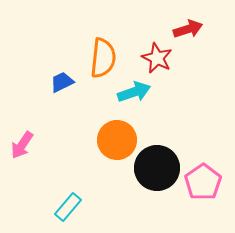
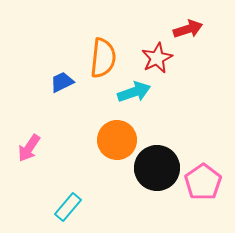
red star: rotated 20 degrees clockwise
pink arrow: moved 7 px right, 3 px down
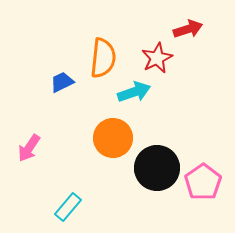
orange circle: moved 4 px left, 2 px up
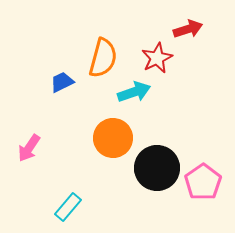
orange semicircle: rotated 9 degrees clockwise
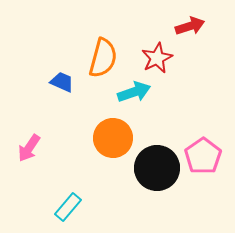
red arrow: moved 2 px right, 3 px up
blue trapezoid: rotated 50 degrees clockwise
pink pentagon: moved 26 px up
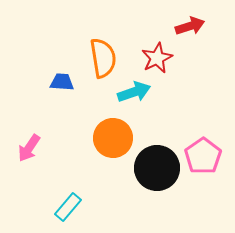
orange semicircle: rotated 24 degrees counterclockwise
blue trapezoid: rotated 20 degrees counterclockwise
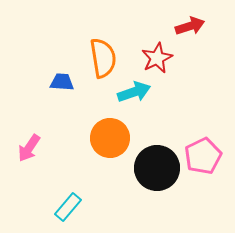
orange circle: moved 3 px left
pink pentagon: rotated 9 degrees clockwise
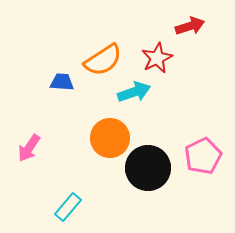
orange semicircle: moved 2 px down; rotated 66 degrees clockwise
black circle: moved 9 px left
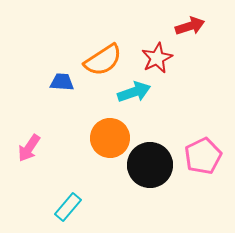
black circle: moved 2 px right, 3 px up
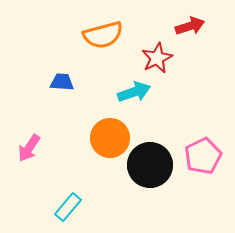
orange semicircle: moved 25 px up; rotated 18 degrees clockwise
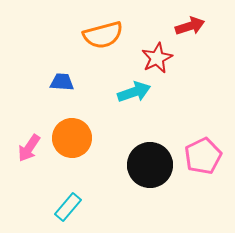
orange circle: moved 38 px left
